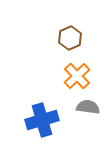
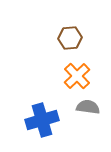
brown hexagon: rotated 20 degrees clockwise
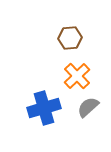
gray semicircle: rotated 50 degrees counterclockwise
blue cross: moved 2 px right, 12 px up
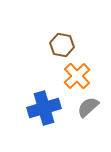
brown hexagon: moved 8 px left, 7 px down; rotated 15 degrees clockwise
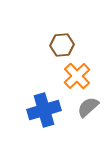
brown hexagon: rotated 15 degrees counterclockwise
blue cross: moved 2 px down
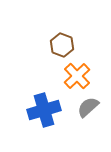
brown hexagon: rotated 25 degrees clockwise
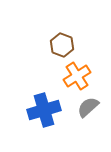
orange cross: rotated 12 degrees clockwise
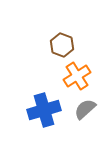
gray semicircle: moved 3 px left, 2 px down
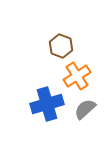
brown hexagon: moved 1 px left, 1 px down
blue cross: moved 3 px right, 6 px up
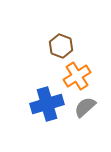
gray semicircle: moved 2 px up
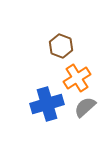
orange cross: moved 2 px down
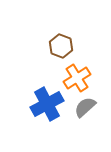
blue cross: rotated 12 degrees counterclockwise
